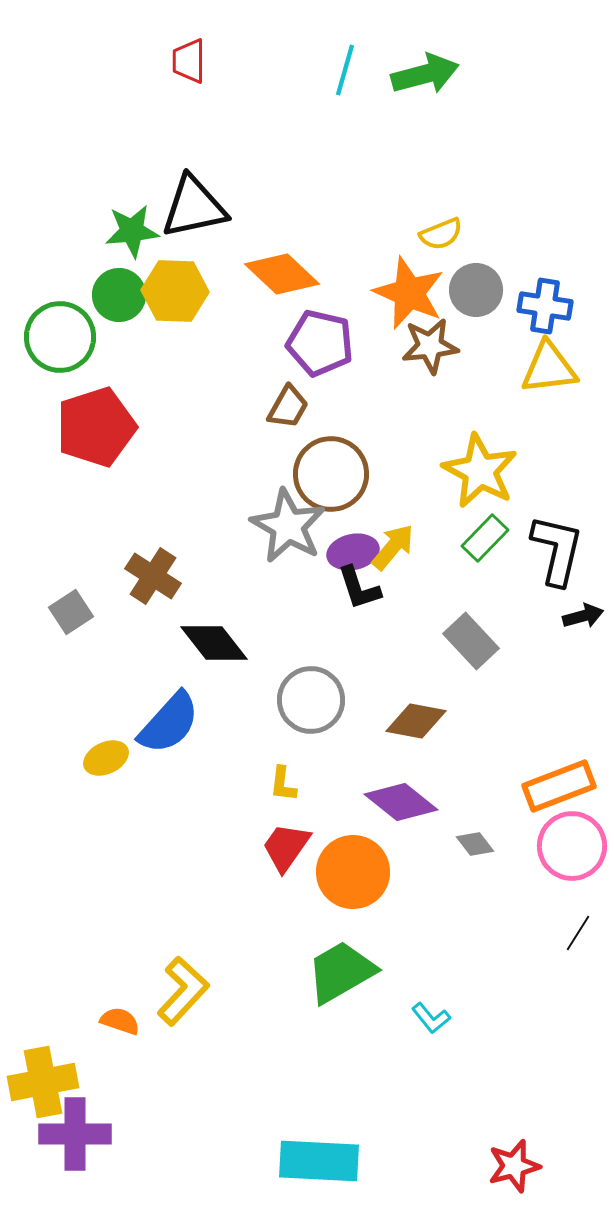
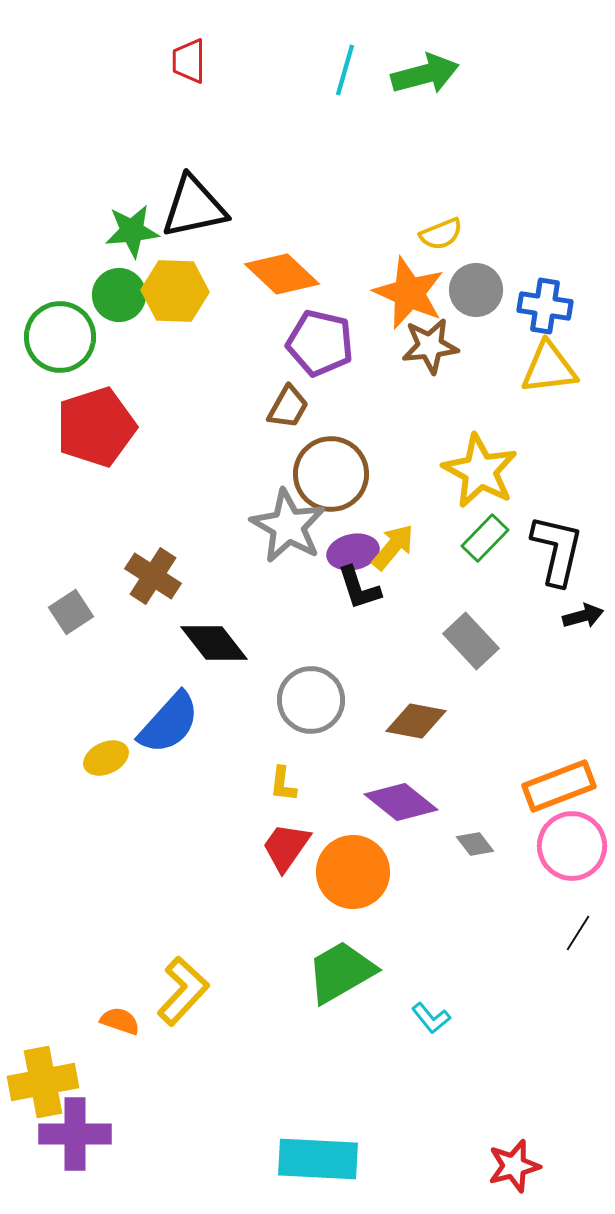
cyan rectangle at (319, 1161): moved 1 px left, 2 px up
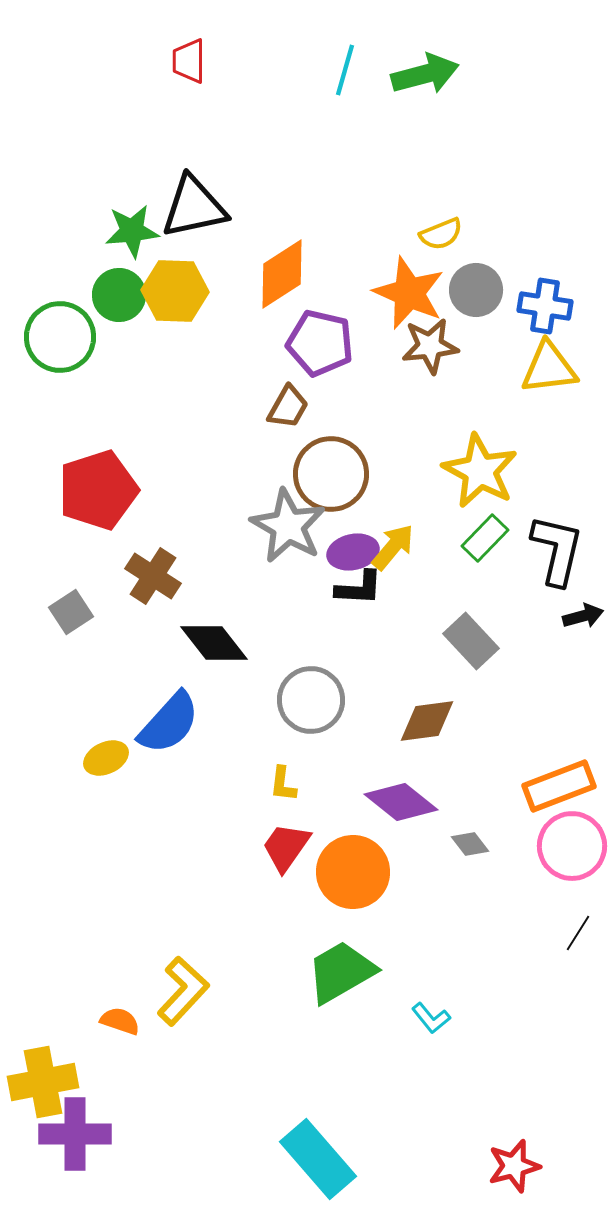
orange diamond at (282, 274): rotated 76 degrees counterclockwise
red pentagon at (96, 427): moved 2 px right, 63 px down
black L-shape at (359, 588): rotated 69 degrees counterclockwise
brown diamond at (416, 721): moved 11 px right; rotated 18 degrees counterclockwise
gray diamond at (475, 844): moved 5 px left
cyan rectangle at (318, 1159): rotated 46 degrees clockwise
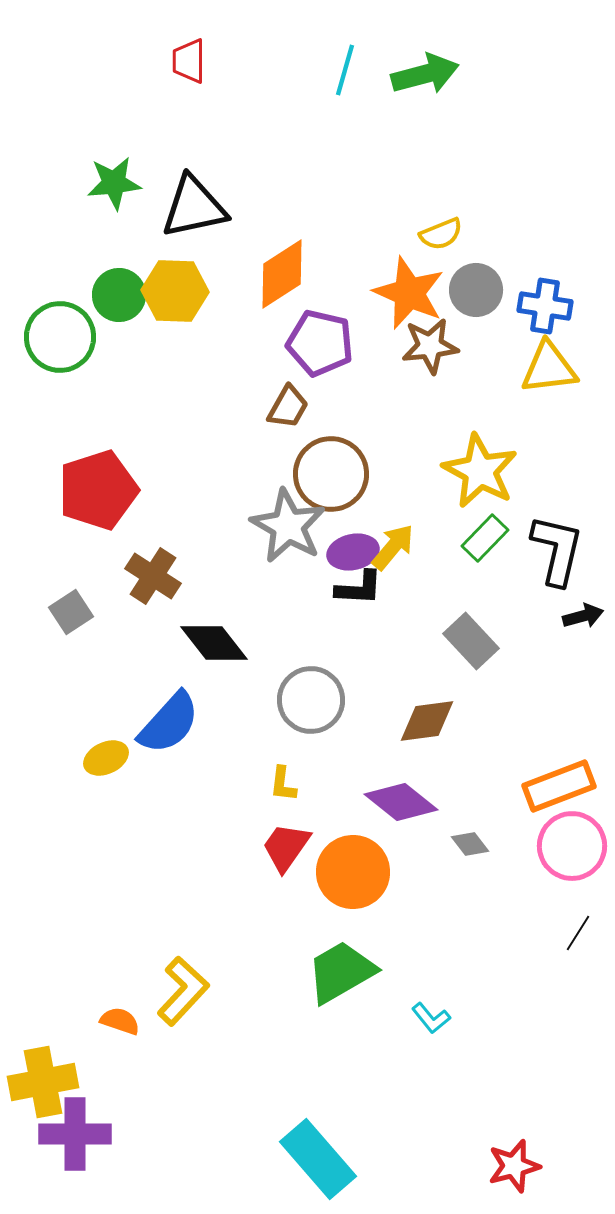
green star at (132, 231): moved 18 px left, 48 px up
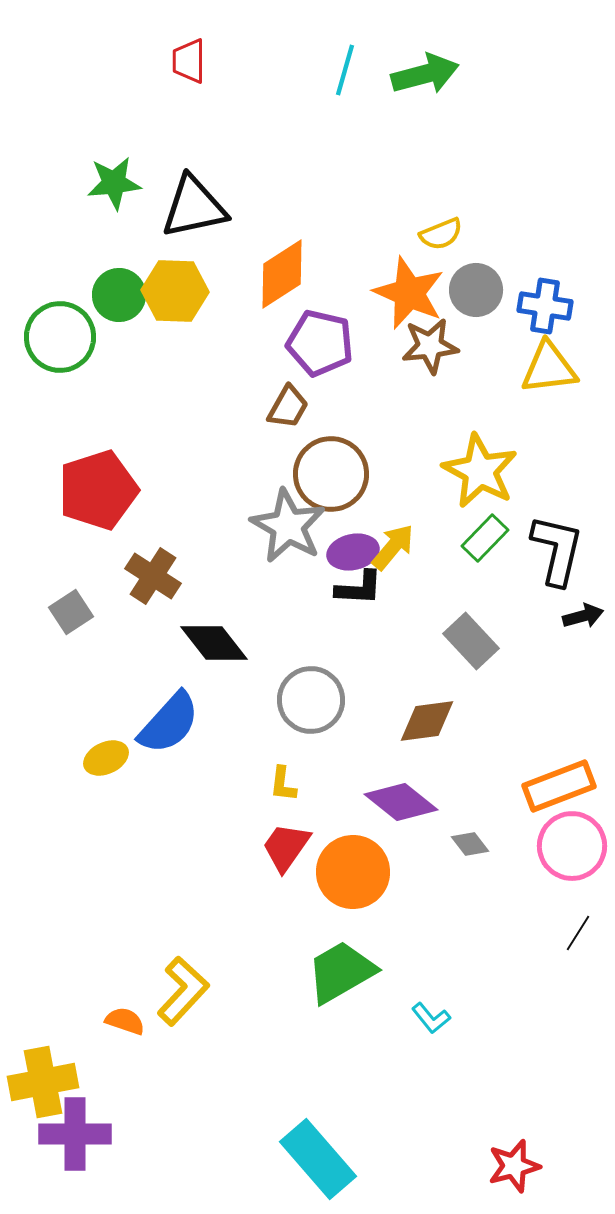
orange semicircle at (120, 1021): moved 5 px right
